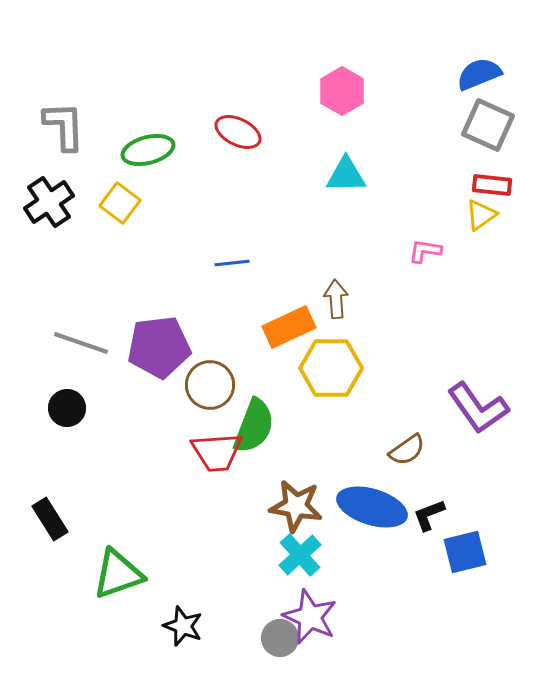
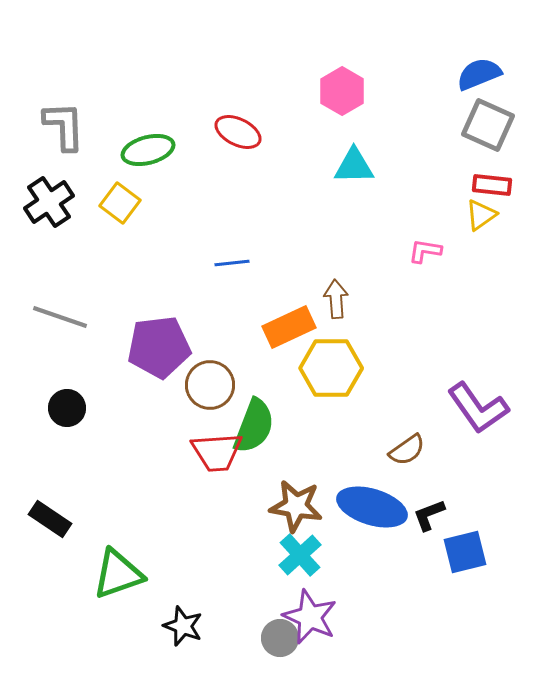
cyan triangle: moved 8 px right, 9 px up
gray line: moved 21 px left, 26 px up
black rectangle: rotated 24 degrees counterclockwise
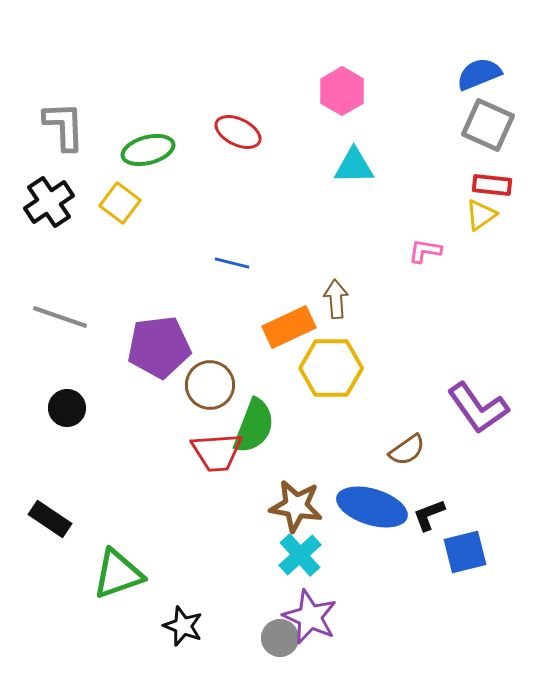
blue line: rotated 20 degrees clockwise
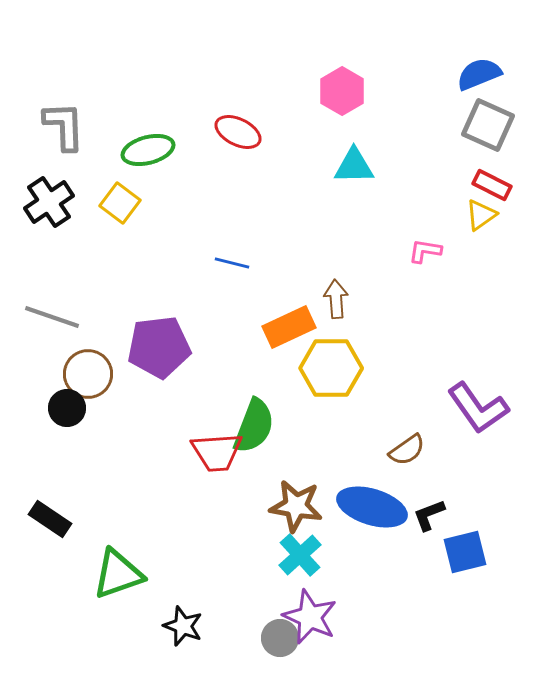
red rectangle: rotated 21 degrees clockwise
gray line: moved 8 px left
brown circle: moved 122 px left, 11 px up
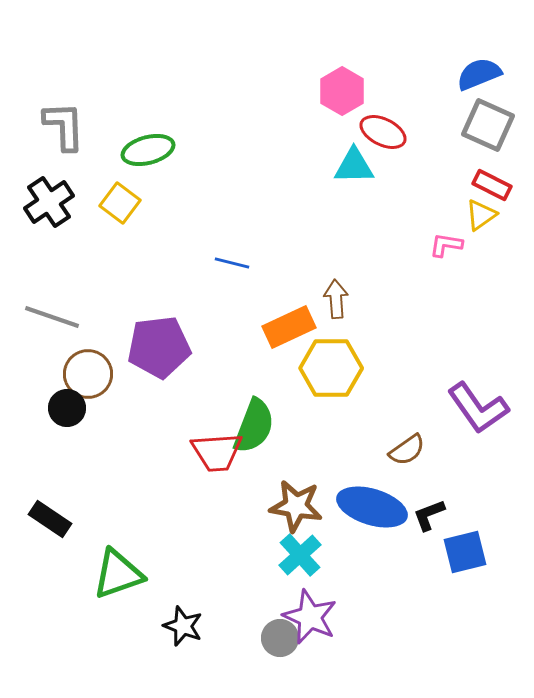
red ellipse: moved 145 px right
pink L-shape: moved 21 px right, 6 px up
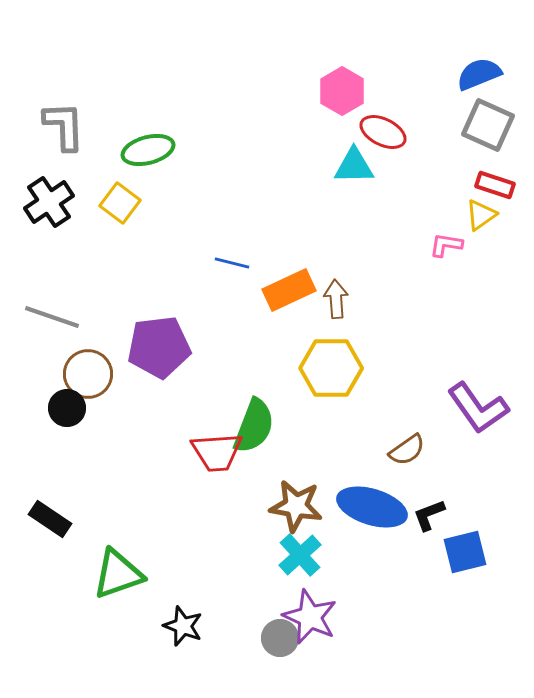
red rectangle: moved 3 px right; rotated 9 degrees counterclockwise
orange rectangle: moved 37 px up
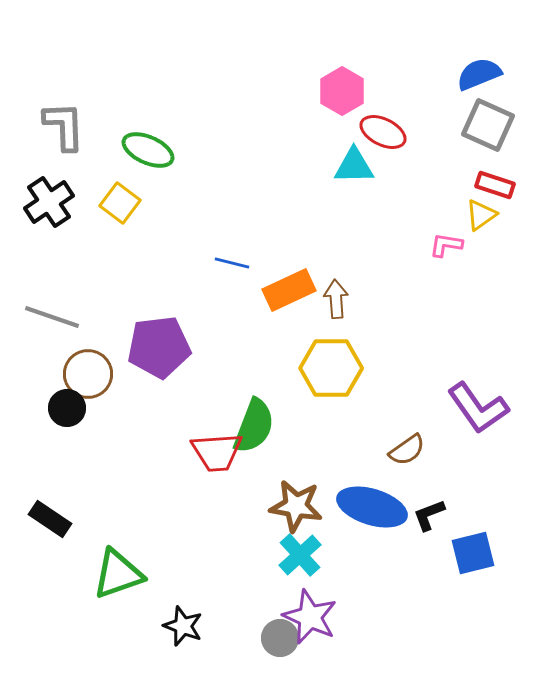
green ellipse: rotated 39 degrees clockwise
blue square: moved 8 px right, 1 px down
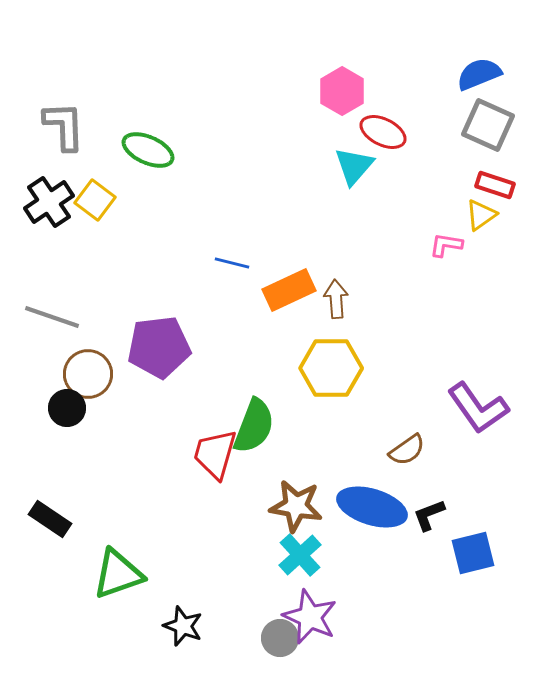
cyan triangle: rotated 48 degrees counterclockwise
yellow square: moved 25 px left, 3 px up
red trapezoid: moved 2 px left, 2 px down; rotated 110 degrees clockwise
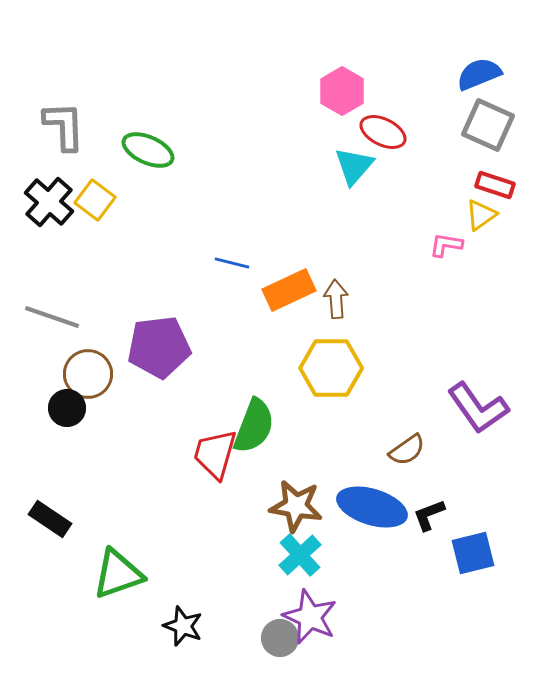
black cross: rotated 15 degrees counterclockwise
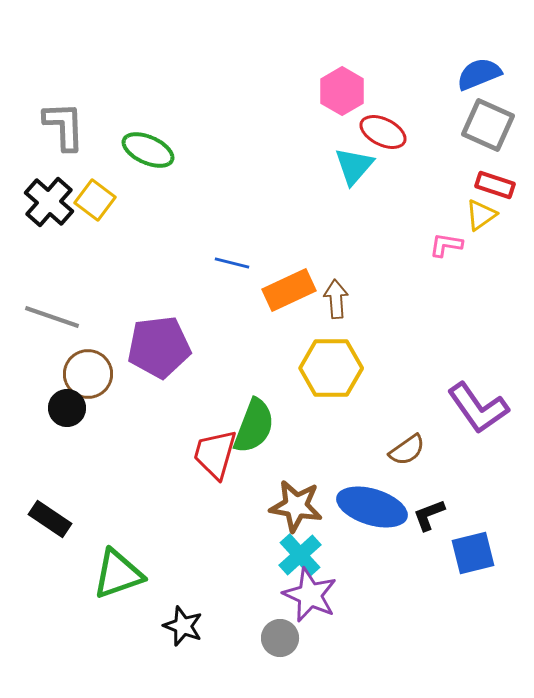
purple star: moved 22 px up
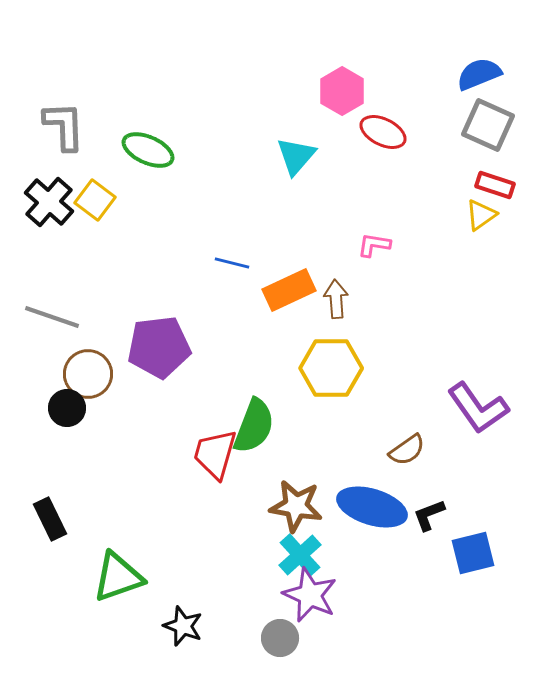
cyan triangle: moved 58 px left, 10 px up
pink L-shape: moved 72 px left
black rectangle: rotated 30 degrees clockwise
green triangle: moved 3 px down
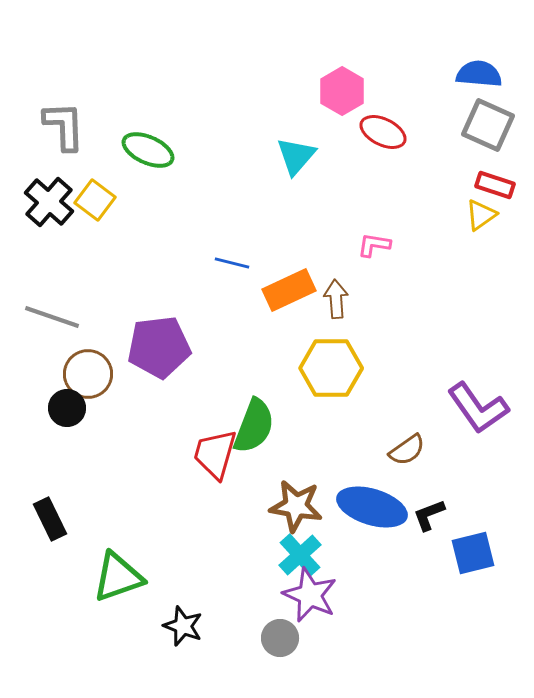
blue semicircle: rotated 27 degrees clockwise
